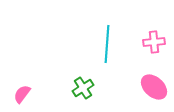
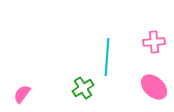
cyan line: moved 13 px down
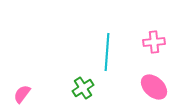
cyan line: moved 5 px up
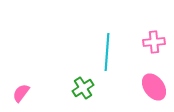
pink ellipse: rotated 12 degrees clockwise
pink semicircle: moved 1 px left, 1 px up
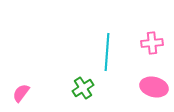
pink cross: moved 2 px left, 1 px down
pink ellipse: rotated 40 degrees counterclockwise
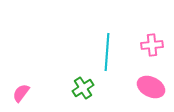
pink cross: moved 2 px down
pink ellipse: moved 3 px left; rotated 12 degrees clockwise
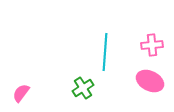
cyan line: moved 2 px left
pink ellipse: moved 1 px left, 6 px up
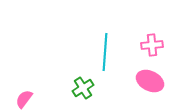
pink semicircle: moved 3 px right, 6 px down
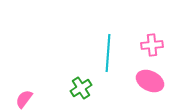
cyan line: moved 3 px right, 1 px down
green cross: moved 2 px left
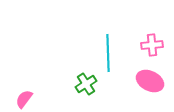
cyan line: rotated 6 degrees counterclockwise
green cross: moved 5 px right, 4 px up
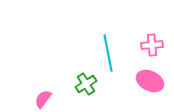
cyan line: rotated 9 degrees counterclockwise
pink semicircle: moved 19 px right
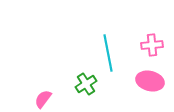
pink ellipse: rotated 12 degrees counterclockwise
